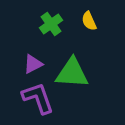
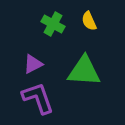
green cross: moved 2 px right; rotated 25 degrees counterclockwise
green triangle: moved 12 px right, 2 px up
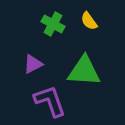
yellow semicircle: rotated 12 degrees counterclockwise
purple L-shape: moved 12 px right, 3 px down
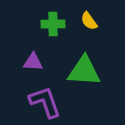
green cross: rotated 30 degrees counterclockwise
purple triangle: moved 2 px up; rotated 30 degrees clockwise
purple L-shape: moved 5 px left, 1 px down
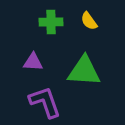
green cross: moved 2 px left, 2 px up
